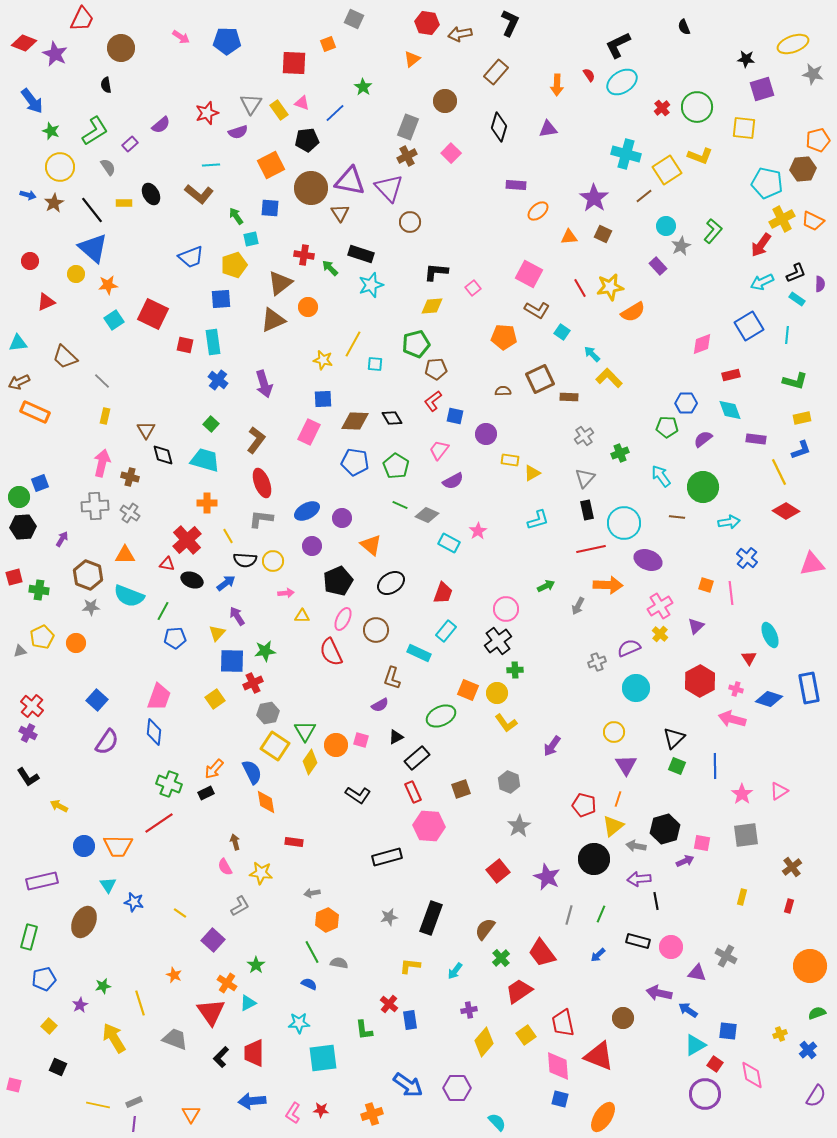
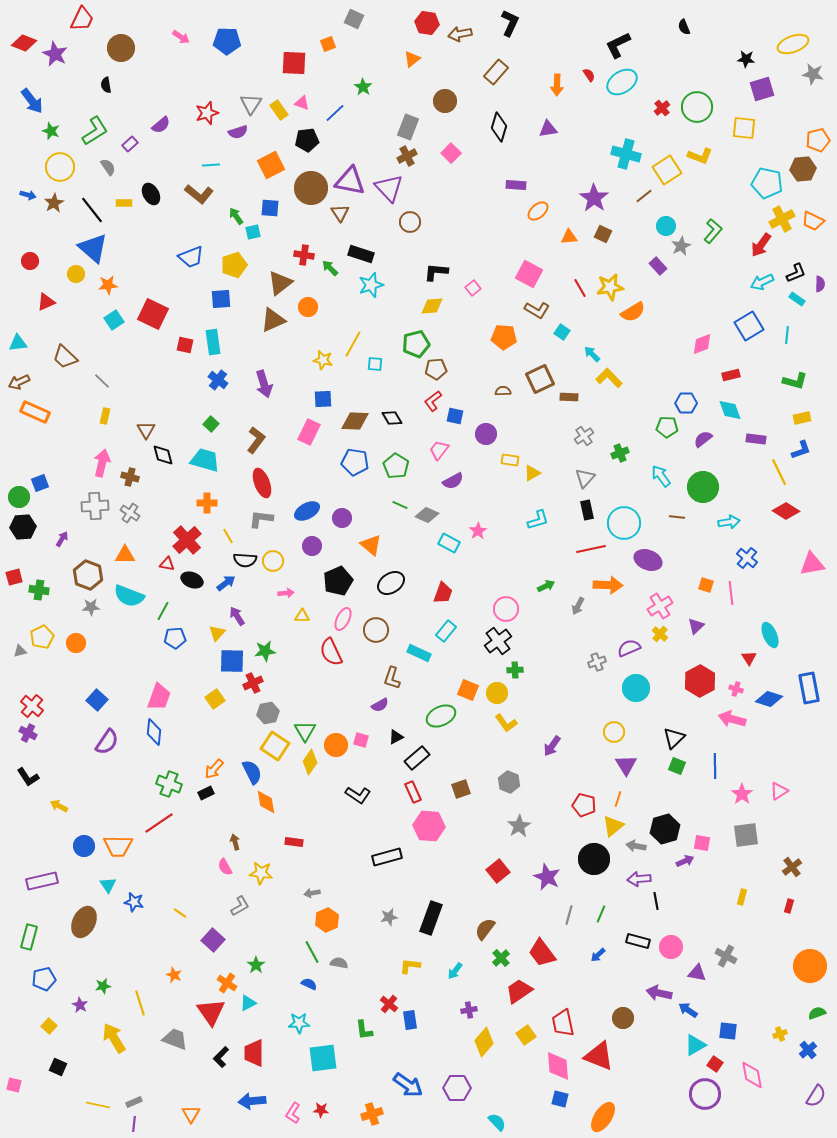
cyan square at (251, 239): moved 2 px right, 7 px up
purple star at (80, 1005): rotated 14 degrees counterclockwise
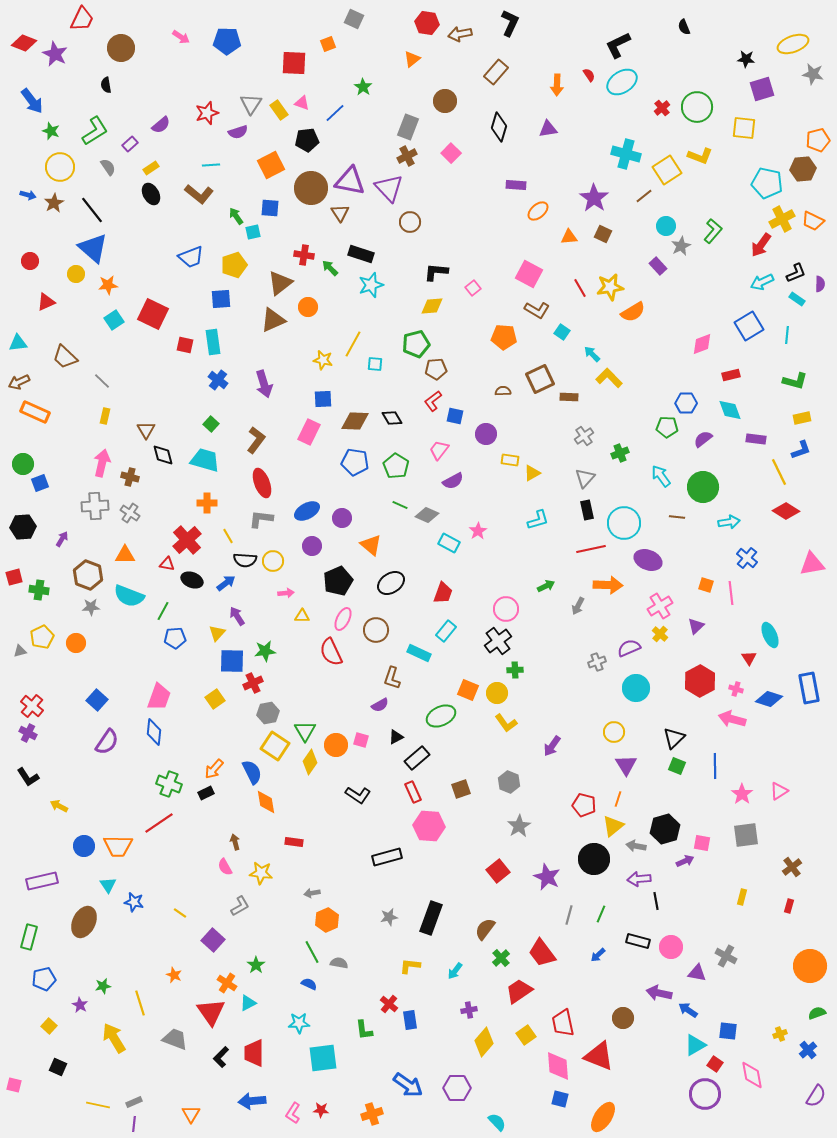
yellow rectangle at (124, 203): moved 27 px right, 35 px up; rotated 35 degrees counterclockwise
green circle at (19, 497): moved 4 px right, 33 px up
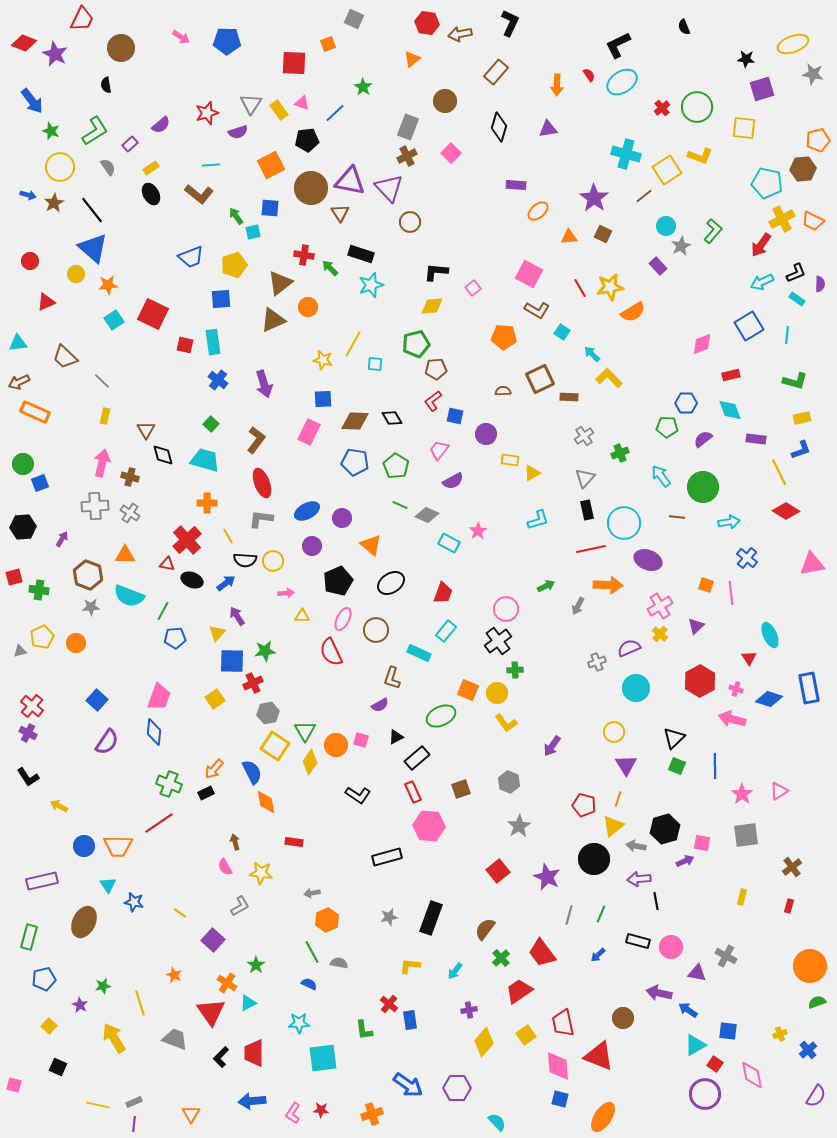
green semicircle at (817, 1013): moved 11 px up
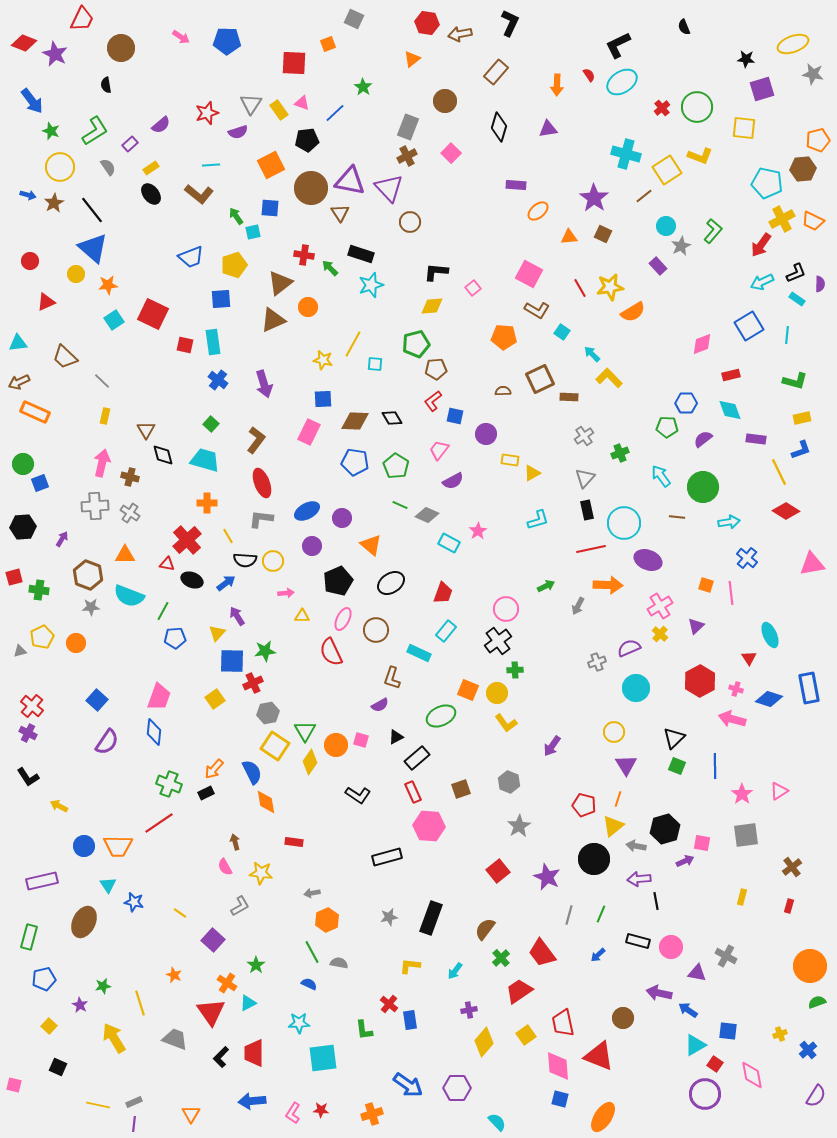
black ellipse at (151, 194): rotated 10 degrees counterclockwise
